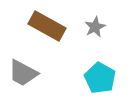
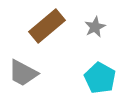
brown rectangle: rotated 69 degrees counterclockwise
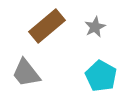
gray trapezoid: moved 3 px right; rotated 24 degrees clockwise
cyan pentagon: moved 1 px right, 2 px up
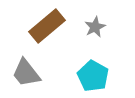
cyan pentagon: moved 8 px left
